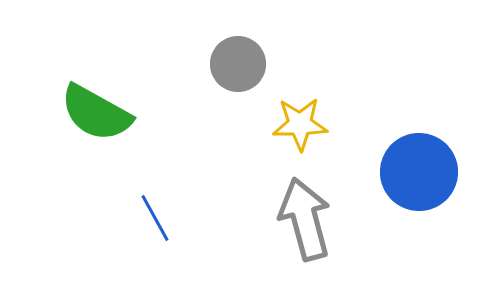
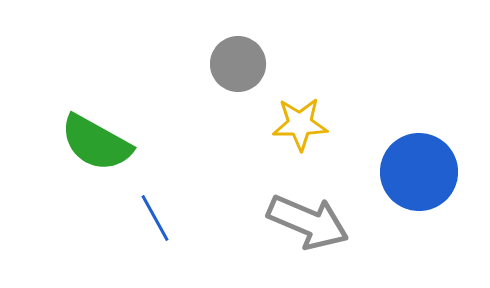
green semicircle: moved 30 px down
gray arrow: moved 3 px right, 3 px down; rotated 128 degrees clockwise
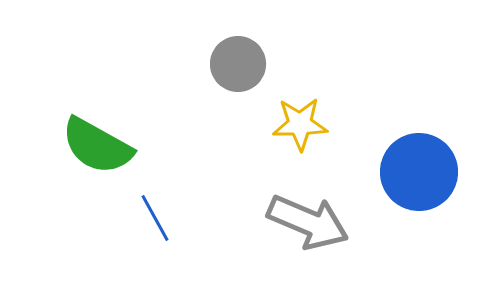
green semicircle: moved 1 px right, 3 px down
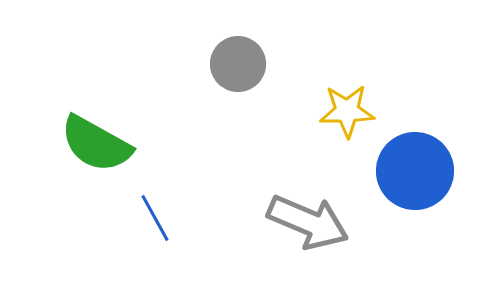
yellow star: moved 47 px right, 13 px up
green semicircle: moved 1 px left, 2 px up
blue circle: moved 4 px left, 1 px up
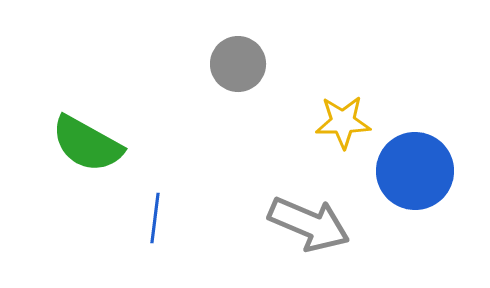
yellow star: moved 4 px left, 11 px down
green semicircle: moved 9 px left
blue line: rotated 36 degrees clockwise
gray arrow: moved 1 px right, 2 px down
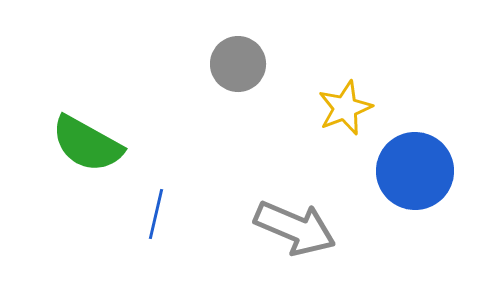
yellow star: moved 2 px right, 14 px up; rotated 20 degrees counterclockwise
blue line: moved 1 px right, 4 px up; rotated 6 degrees clockwise
gray arrow: moved 14 px left, 4 px down
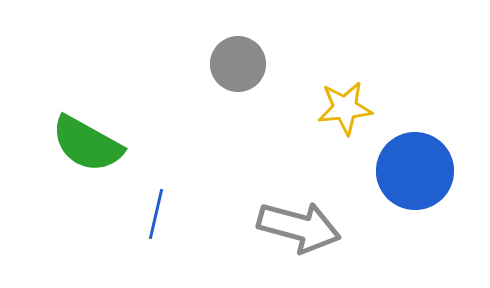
yellow star: rotated 16 degrees clockwise
gray arrow: moved 4 px right, 1 px up; rotated 8 degrees counterclockwise
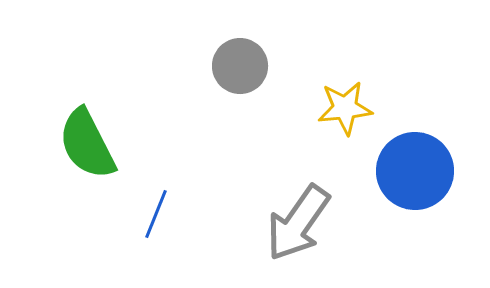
gray circle: moved 2 px right, 2 px down
green semicircle: rotated 34 degrees clockwise
blue line: rotated 9 degrees clockwise
gray arrow: moved 1 px left, 4 px up; rotated 110 degrees clockwise
